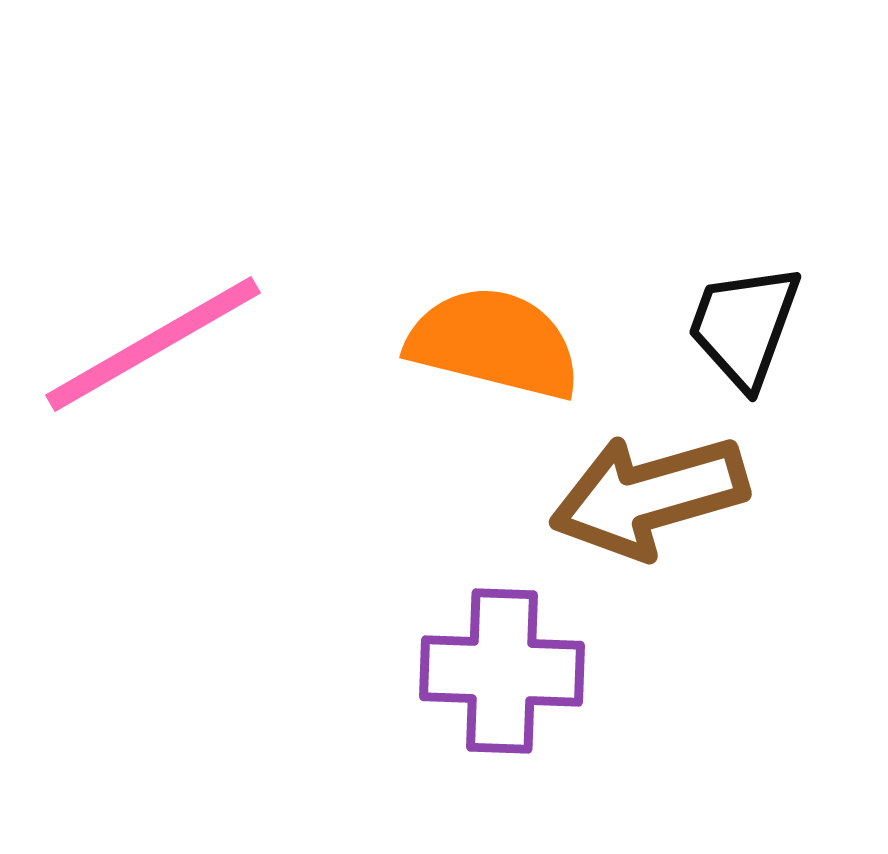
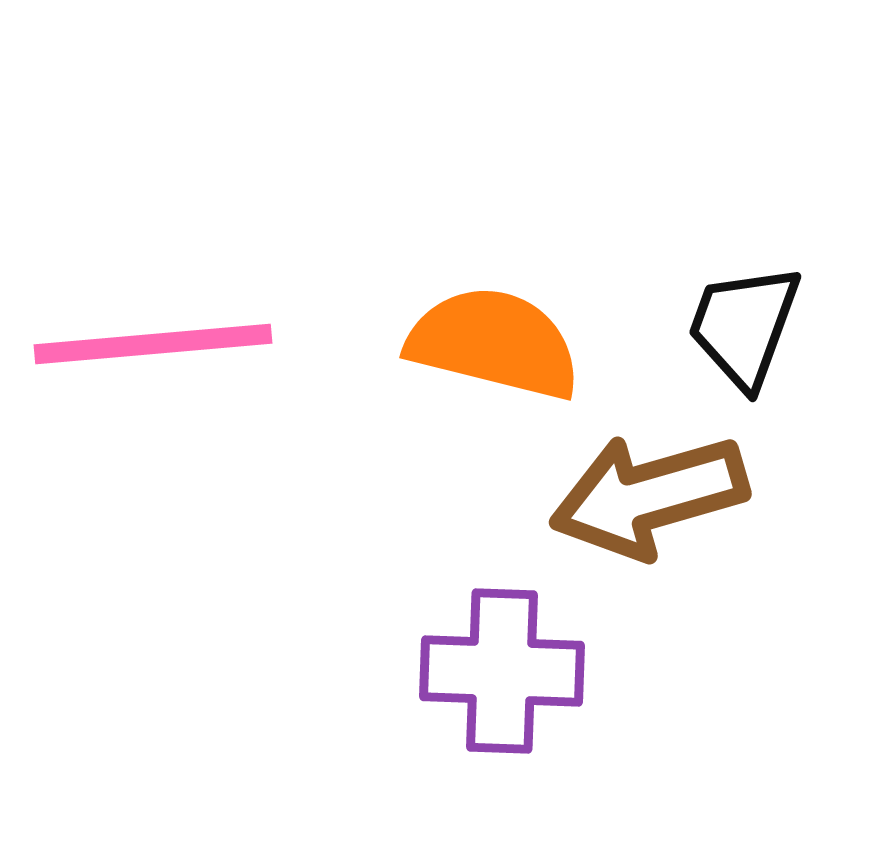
pink line: rotated 25 degrees clockwise
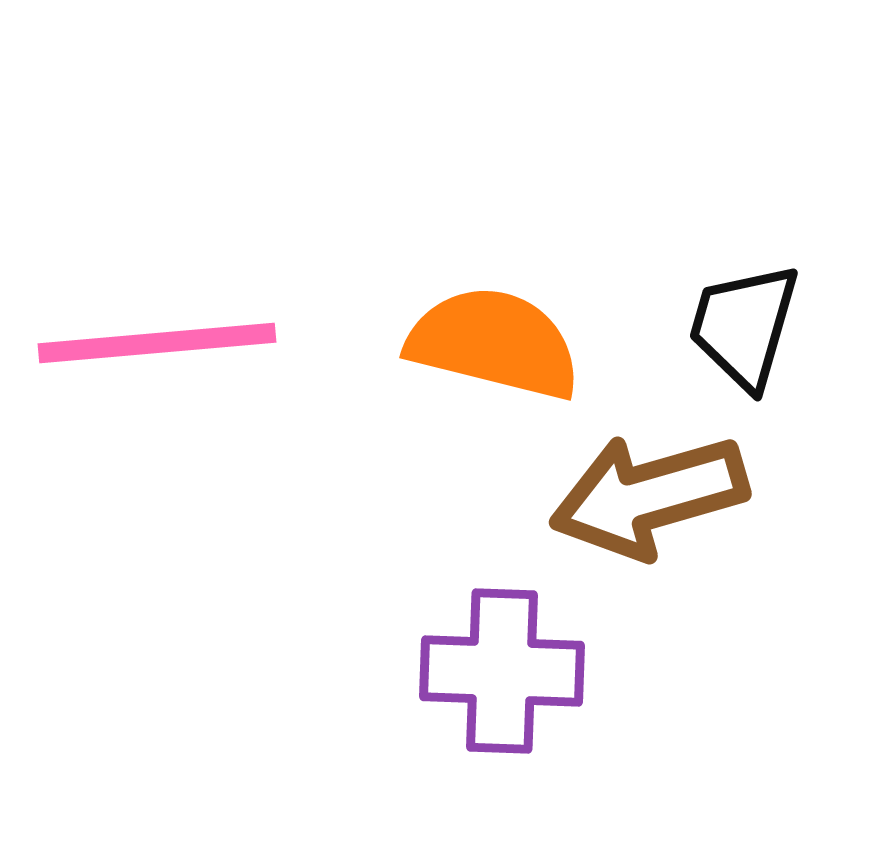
black trapezoid: rotated 4 degrees counterclockwise
pink line: moved 4 px right, 1 px up
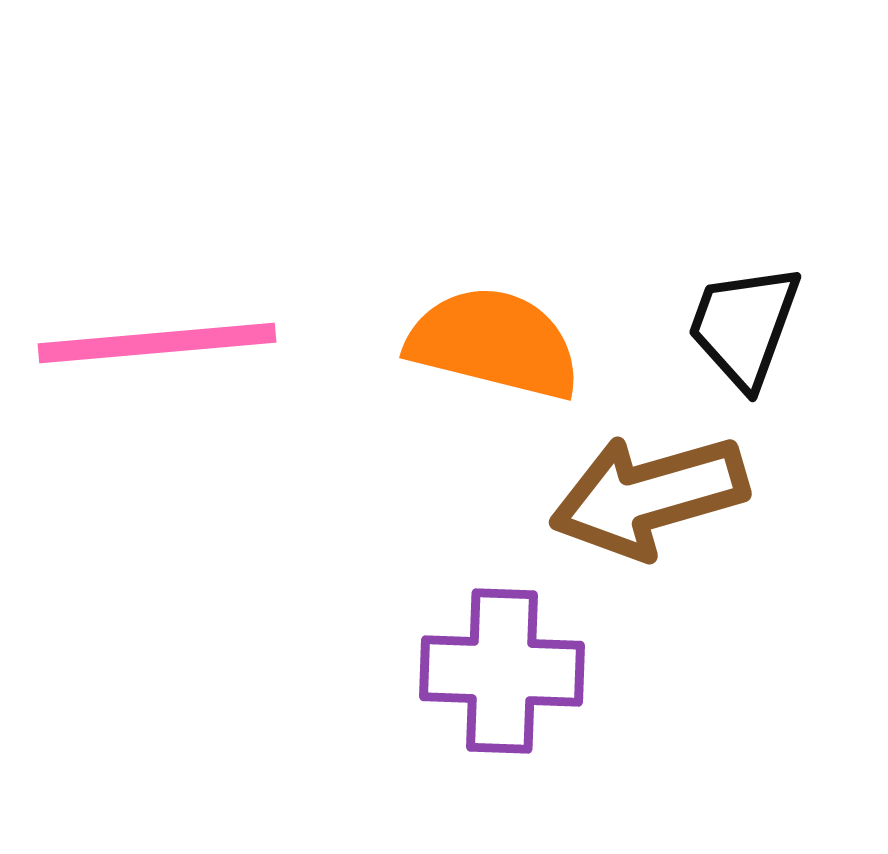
black trapezoid: rotated 4 degrees clockwise
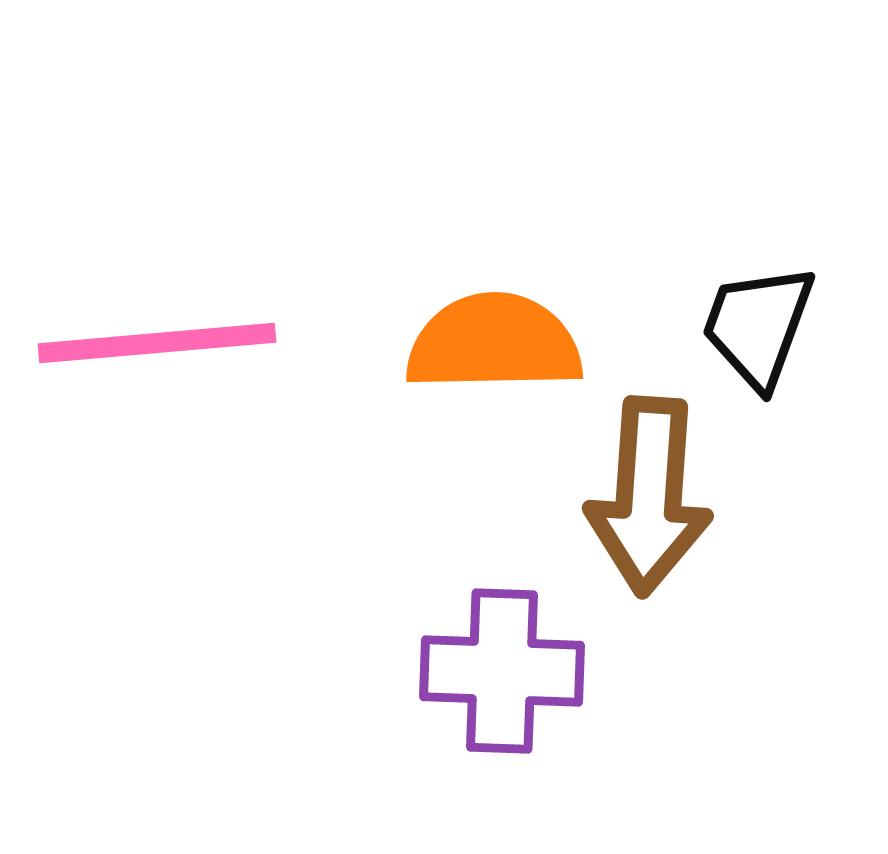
black trapezoid: moved 14 px right
orange semicircle: rotated 15 degrees counterclockwise
brown arrow: rotated 70 degrees counterclockwise
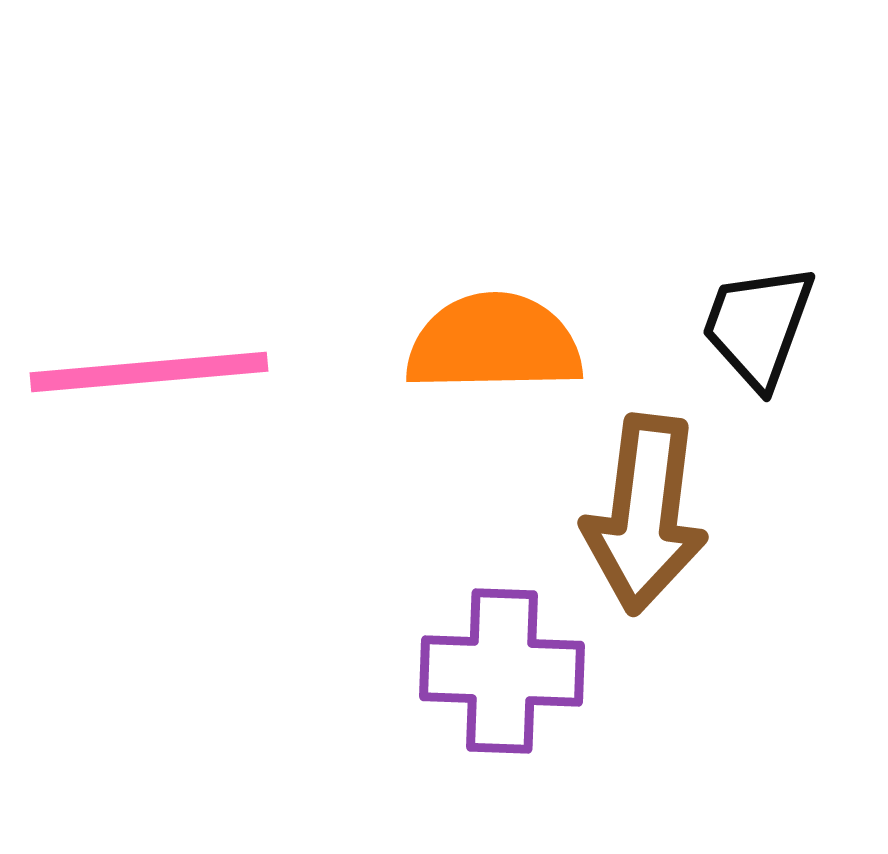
pink line: moved 8 px left, 29 px down
brown arrow: moved 4 px left, 18 px down; rotated 3 degrees clockwise
